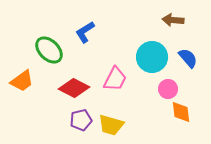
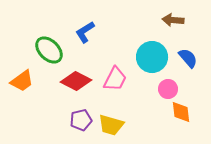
red diamond: moved 2 px right, 7 px up
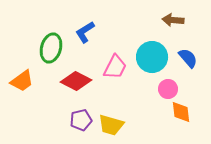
green ellipse: moved 2 px right, 2 px up; rotated 60 degrees clockwise
pink trapezoid: moved 12 px up
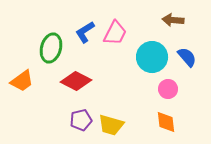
blue semicircle: moved 1 px left, 1 px up
pink trapezoid: moved 34 px up
orange diamond: moved 15 px left, 10 px down
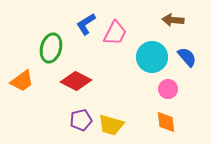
blue L-shape: moved 1 px right, 8 px up
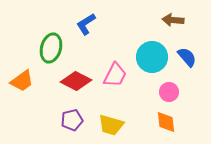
pink trapezoid: moved 42 px down
pink circle: moved 1 px right, 3 px down
purple pentagon: moved 9 px left
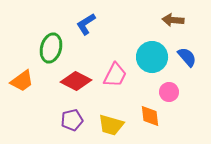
orange diamond: moved 16 px left, 6 px up
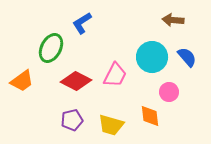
blue L-shape: moved 4 px left, 1 px up
green ellipse: rotated 12 degrees clockwise
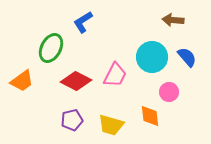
blue L-shape: moved 1 px right, 1 px up
